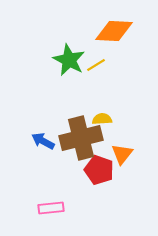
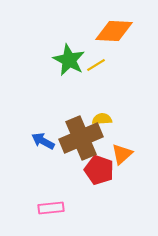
brown cross: rotated 9 degrees counterclockwise
orange triangle: rotated 10 degrees clockwise
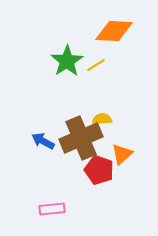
green star: moved 2 px left, 1 px down; rotated 12 degrees clockwise
pink rectangle: moved 1 px right, 1 px down
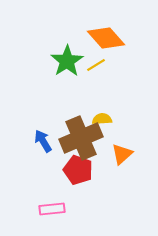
orange diamond: moved 8 px left, 7 px down; rotated 45 degrees clockwise
blue arrow: rotated 30 degrees clockwise
red pentagon: moved 21 px left
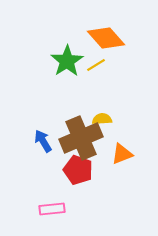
orange triangle: rotated 20 degrees clockwise
